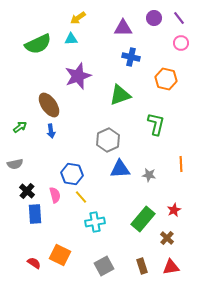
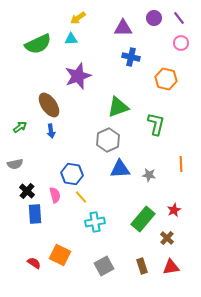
green triangle: moved 2 px left, 12 px down
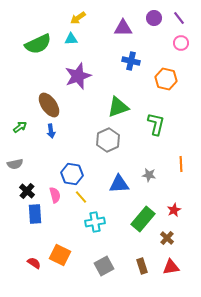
blue cross: moved 4 px down
blue triangle: moved 1 px left, 15 px down
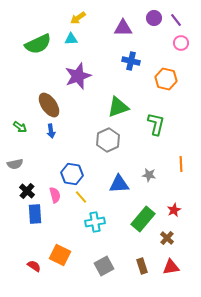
purple line: moved 3 px left, 2 px down
green arrow: rotated 72 degrees clockwise
red semicircle: moved 3 px down
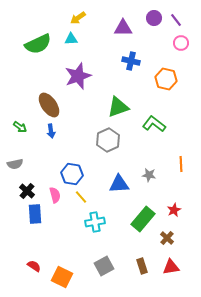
green L-shape: moved 2 px left; rotated 65 degrees counterclockwise
orange square: moved 2 px right, 22 px down
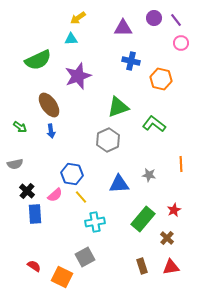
green semicircle: moved 16 px down
orange hexagon: moved 5 px left
pink semicircle: rotated 63 degrees clockwise
gray square: moved 19 px left, 9 px up
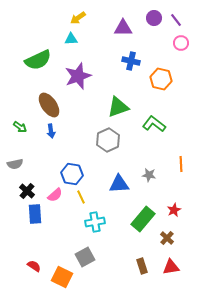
yellow line: rotated 16 degrees clockwise
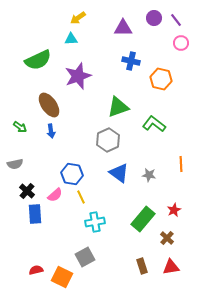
blue triangle: moved 11 px up; rotated 40 degrees clockwise
red semicircle: moved 2 px right, 4 px down; rotated 48 degrees counterclockwise
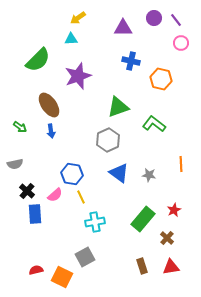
green semicircle: rotated 20 degrees counterclockwise
